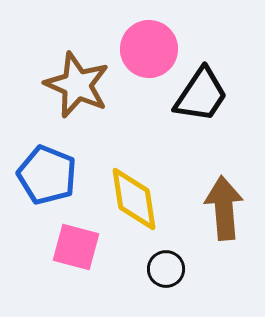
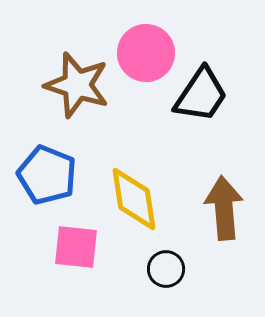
pink circle: moved 3 px left, 4 px down
brown star: rotated 6 degrees counterclockwise
pink square: rotated 9 degrees counterclockwise
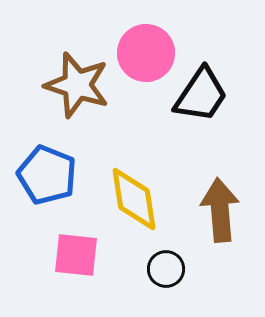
brown arrow: moved 4 px left, 2 px down
pink square: moved 8 px down
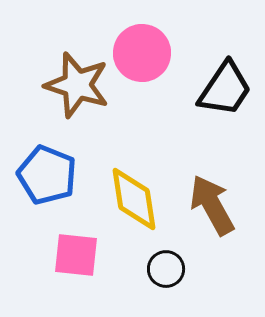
pink circle: moved 4 px left
black trapezoid: moved 24 px right, 6 px up
brown arrow: moved 8 px left, 5 px up; rotated 24 degrees counterclockwise
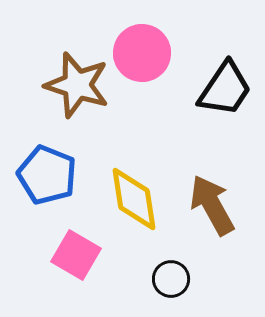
pink square: rotated 24 degrees clockwise
black circle: moved 5 px right, 10 px down
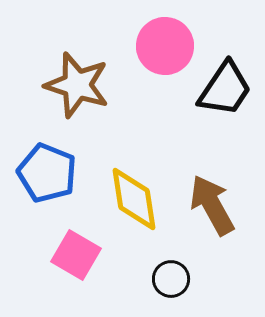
pink circle: moved 23 px right, 7 px up
blue pentagon: moved 2 px up
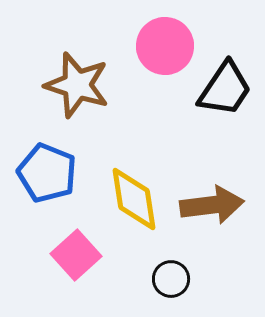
brown arrow: rotated 112 degrees clockwise
pink square: rotated 18 degrees clockwise
